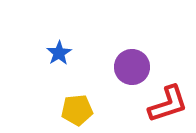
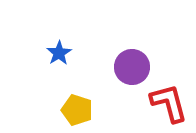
red L-shape: moved 1 px right, 1 px up; rotated 87 degrees counterclockwise
yellow pentagon: rotated 24 degrees clockwise
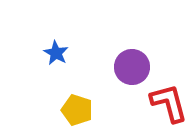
blue star: moved 3 px left; rotated 10 degrees counterclockwise
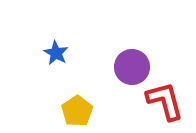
red L-shape: moved 4 px left, 2 px up
yellow pentagon: moved 1 px down; rotated 20 degrees clockwise
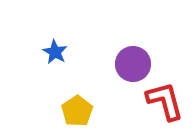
blue star: moved 1 px left, 1 px up
purple circle: moved 1 px right, 3 px up
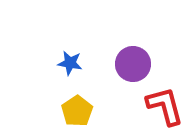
blue star: moved 15 px right, 11 px down; rotated 20 degrees counterclockwise
red L-shape: moved 5 px down
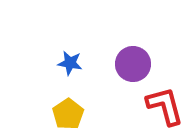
yellow pentagon: moved 9 px left, 3 px down
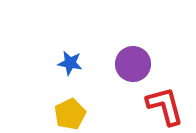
yellow pentagon: moved 2 px right; rotated 8 degrees clockwise
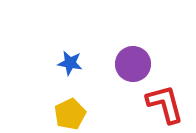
red L-shape: moved 2 px up
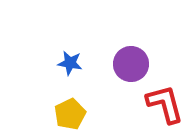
purple circle: moved 2 px left
